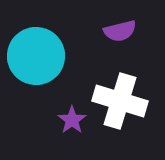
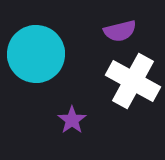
cyan circle: moved 2 px up
white cross: moved 13 px right, 20 px up; rotated 12 degrees clockwise
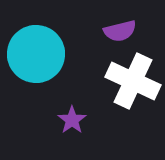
white cross: rotated 4 degrees counterclockwise
